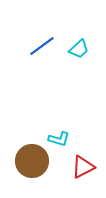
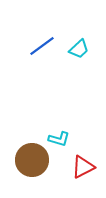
brown circle: moved 1 px up
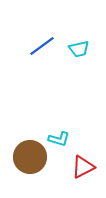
cyan trapezoid: rotated 30 degrees clockwise
brown circle: moved 2 px left, 3 px up
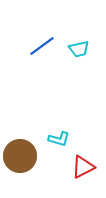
brown circle: moved 10 px left, 1 px up
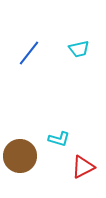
blue line: moved 13 px left, 7 px down; rotated 16 degrees counterclockwise
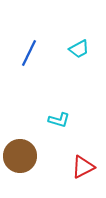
cyan trapezoid: rotated 15 degrees counterclockwise
blue line: rotated 12 degrees counterclockwise
cyan L-shape: moved 19 px up
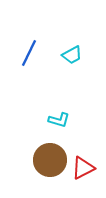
cyan trapezoid: moved 7 px left, 6 px down
brown circle: moved 30 px right, 4 px down
red triangle: moved 1 px down
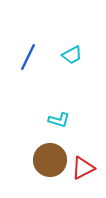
blue line: moved 1 px left, 4 px down
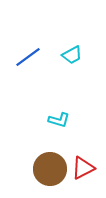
blue line: rotated 28 degrees clockwise
brown circle: moved 9 px down
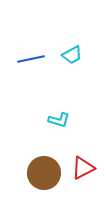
blue line: moved 3 px right, 2 px down; rotated 24 degrees clockwise
brown circle: moved 6 px left, 4 px down
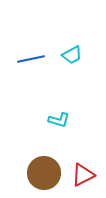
red triangle: moved 7 px down
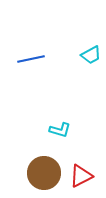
cyan trapezoid: moved 19 px right
cyan L-shape: moved 1 px right, 10 px down
red triangle: moved 2 px left, 1 px down
